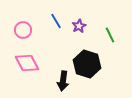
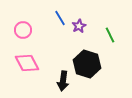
blue line: moved 4 px right, 3 px up
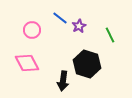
blue line: rotated 21 degrees counterclockwise
pink circle: moved 9 px right
